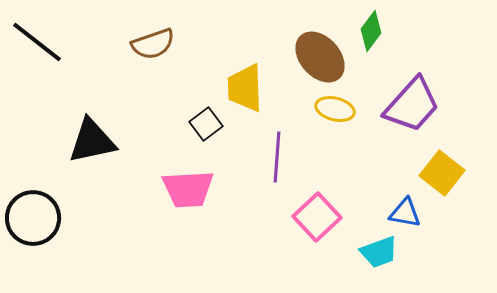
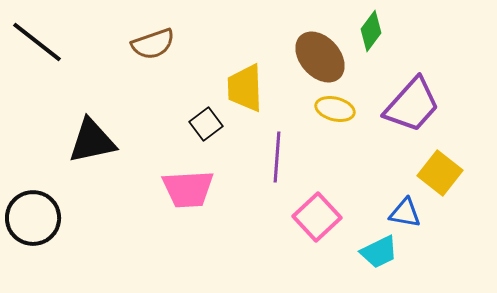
yellow square: moved 2 px left
cyan trapezoid: rotated 6 degrees counterclockwise
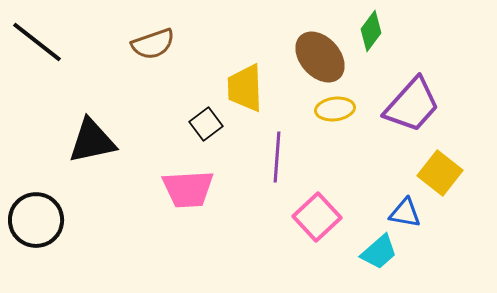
yellow ellipse: rotated 21 degrees counterclockwise
black circle: moved 3 px right, 2 px down
cyan trapezoid: rotated 15 degrees counterclockwise
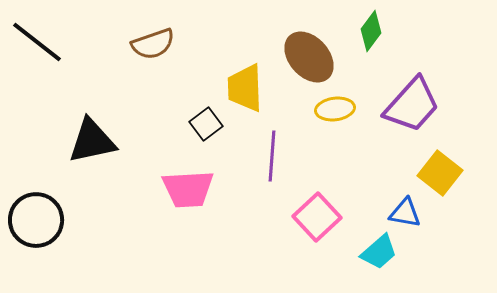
brown ellipse: moved 11 px left
purple line: moved 5 px left, 1 px up
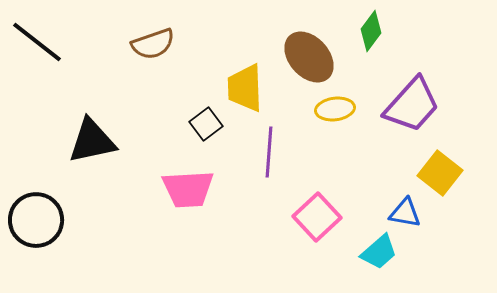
purple line: moved 3 px left, 4 px up
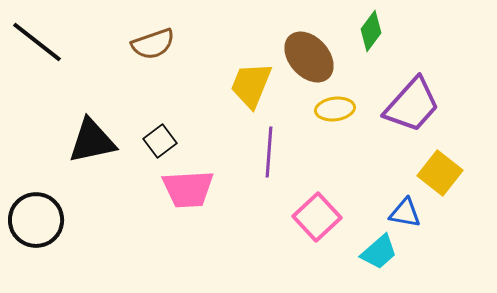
yellow trapezoid: moved 6 px right, 3 px up; rotated 24 degrees clockwise
black square: moved 46 px left, 17 px down
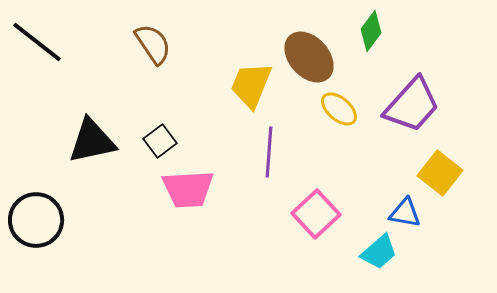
brown semicircle: rotated 105 degrees counterclockwise
yellow ellipse: moved 4 px right; rotated 48 degrees clockwise
pink square: moved 1 px left, 3 px up
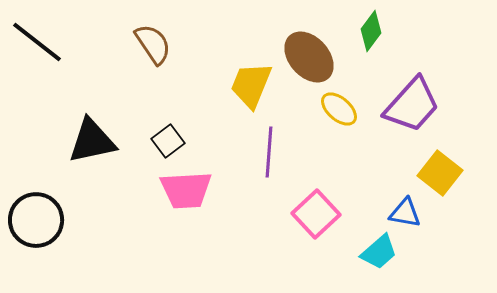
black square: moved 8 px right
pink trapezoid: moved 2 px left, 1 px down
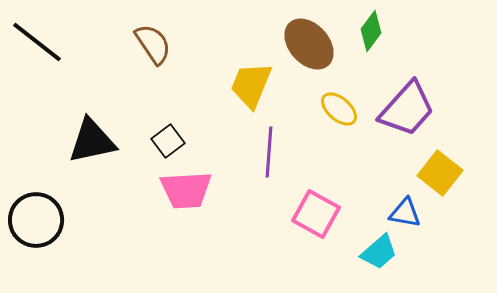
brown ellipse: moved 13 px up
purple trapezoid: moved 5 px left, 4 px down
pink square: rotated 18 degrees counterclockwise
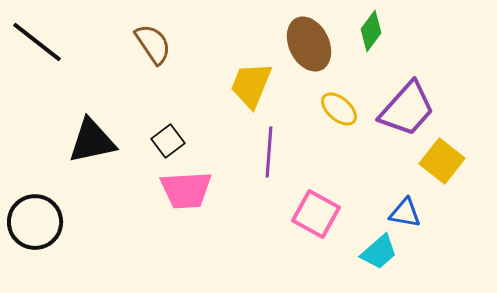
brown ellipse: rotated 16 degrees clockwise
yellow square: moved 2 px right, 12 px up
black circle: moved 1 px left, 2 px down
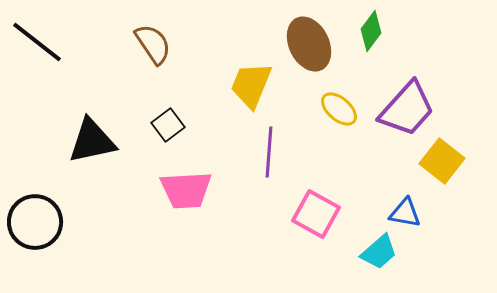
black square: moved 16 px up
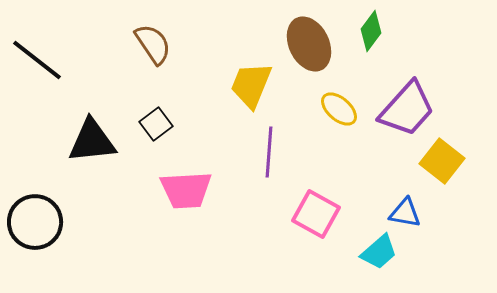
black line: moved 18 px down
black square: moved 12 px left, 1 px up
black triangle: rotated 6 degrees clockwise
